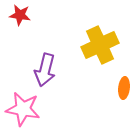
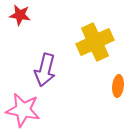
yellow cross: moved 5 px left, 3 px up
orange ellipse: moved 6 px left, 2 px up
pink star: moved 1 px down
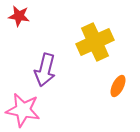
red star: moved 1 px left, 1 px down
orange ellipse: rotated 20 degrees clockwise
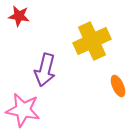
yellow cross: moved 3 px left, 1 px up
orange ellipse: rotated 50 degrees counterclockwise
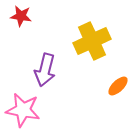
red star: moved 2 px right
orange ellipse: rotated 70 degrees clockwise
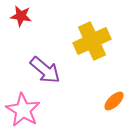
purple arrow: rotated 64 degrees counterclockwise
orange ellipse: moved 4 px left, 15 px down
pink star: rotated 20 degrees clockwise
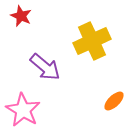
red star: rotated 15 degrees clockwise
purple arrow: moved 3 px up
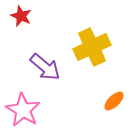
yellow cross: moved 6 px down
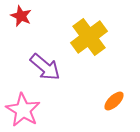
yellow cross: moved 3 px left, 10 px up; rotated 12 degrees counterclockwise
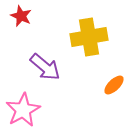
yellow cross: rotated 27 degrees clockwise
orange ellipse: moved 16 px up
pink star: rotated 12 degrees clockwise
